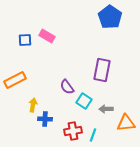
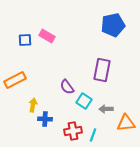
blue pentagon: moved 3 px right, 8 px down; rotated 25 degrees clockwise
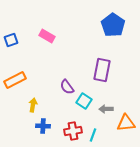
blue pentagon: rotated 25 degrees counterclockwise
blue square: moved 14 px left; rotated 16 degrees counterclockwise
blue cross: moved 2 px left, 7 px down
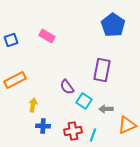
orange triangle: moved 1 px right, 2 px down; rotated 18 degrees counterclockwise
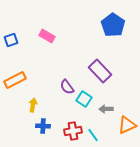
purple rectangle: moved 2 px left, 1 px down; rotated 55 degrees counterclockwise
cyan square: moved 2 px up
cyan line: rotated 56 degrees counterclockwise
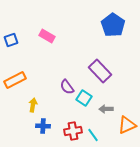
cyan square: moved 1 px up
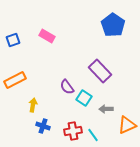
blue square: moved 2 px right
blue cross: rotated 16 degrees clockwise
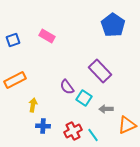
blue cross: rotated 16 degrees counterclockwise
red cross: rotated 18 degrees counterclockwise
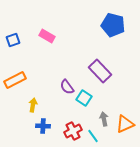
blue pentagon: rotated 20 degrees counterclockwise
gray arrow: moved 2 px left, 10 px down; rotated 80 degrees clockwise
orange triangle: moved 2 px left, 1 px up
cyan line: moved 1 px down
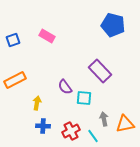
purple semicircle: moved 2 px left
cyan square: rotated 28 degrees counterclockwise
yellow arrow: moved 4 px right, 2 px up
orange triangle: rotated 12 degrees clockwise
red cross: moved 2 px left
